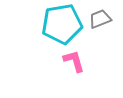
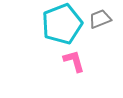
cyan pentagon: rotated 12 degrees counterclockwise
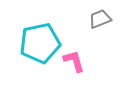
cyan pentagon: moved 22 px left, 19 px down; rotated 9 degrees clockwise
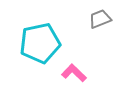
pink L-shape: moved 12 px down; rotated 30 degrees counterclockwise
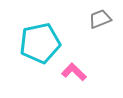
pink L-shape: moved 1 px up
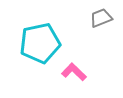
gray trapezoid: moved 1 px right, 1 px up
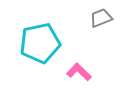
pink L-shape: moved 5 px right
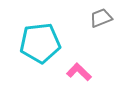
cyan pentagon: rotated 6 degrees clockwise
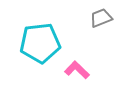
pink L-shape: moved 2 px left, 2 px up
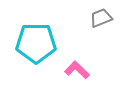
cyan pentagon: moved 4 px left; rotated 6 degrees clockwise
